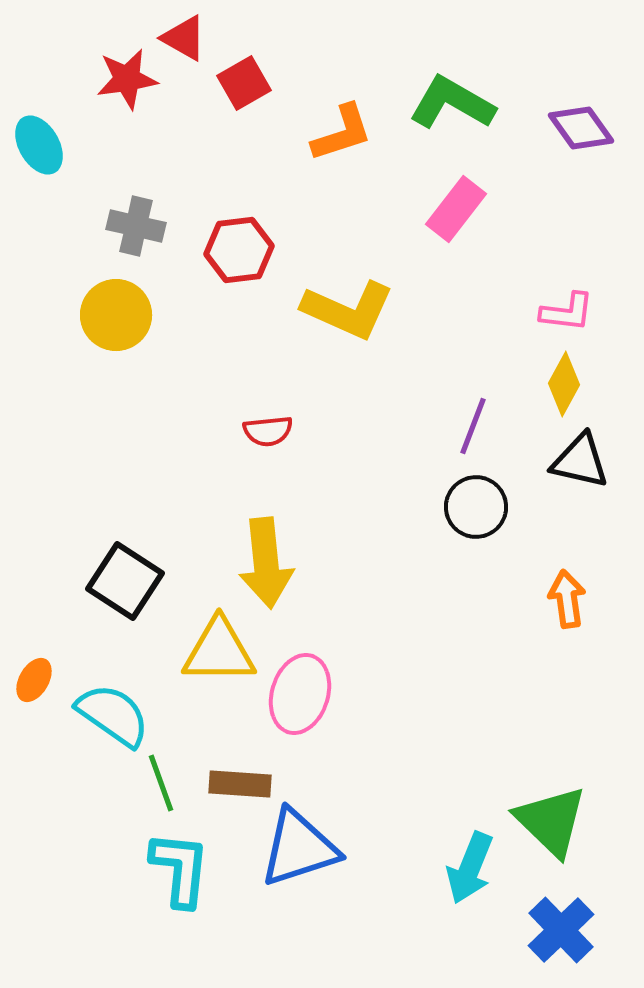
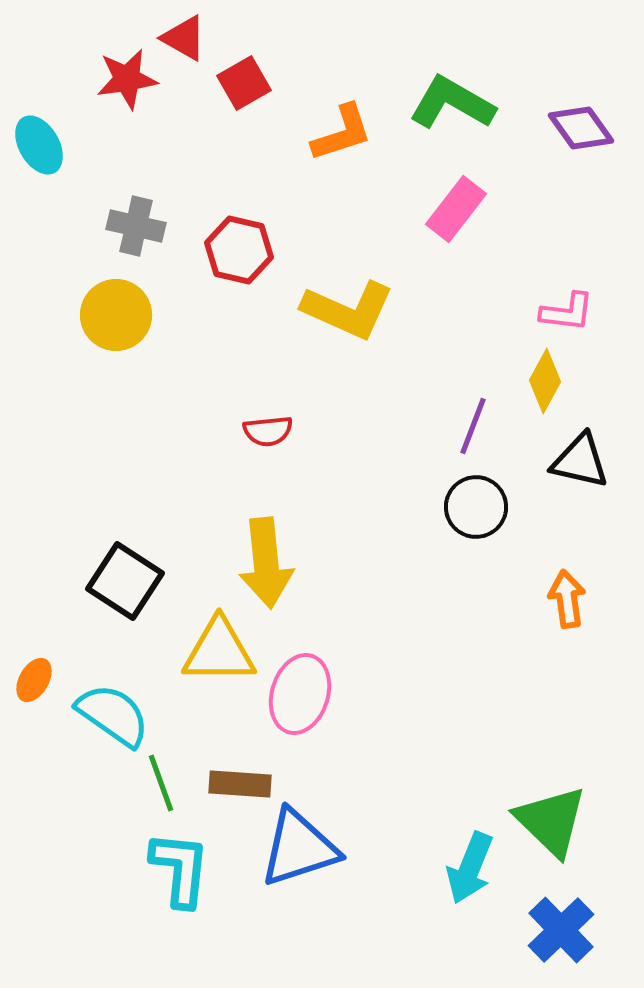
red hexagon: rotated 20 degrees clockwise
yellow diamond: moved 19 px left, 3 px up
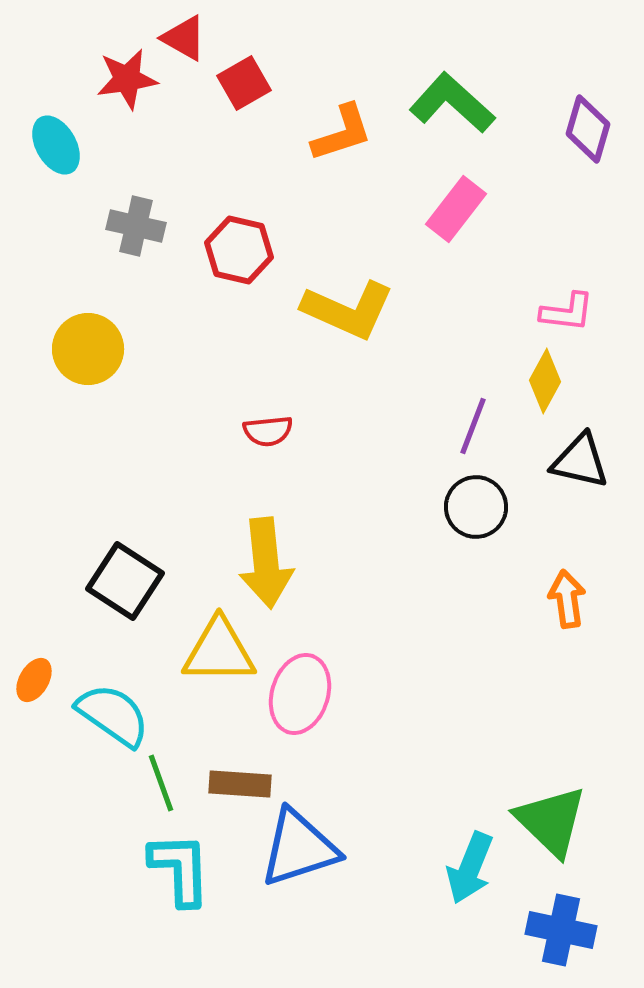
green L-shape: rotated 12 degrees clockwise
purple diamond: moved 7 px right, 1 px down; rotated 52 degrees clockwise
cyan ellipse: moved 17 px right
yellow circle: moved 28 px left, 34 px down
cyan L-shape: rotated 8 degrees counterclockwise
blue cross: rotated 34 degrees counterclockwise
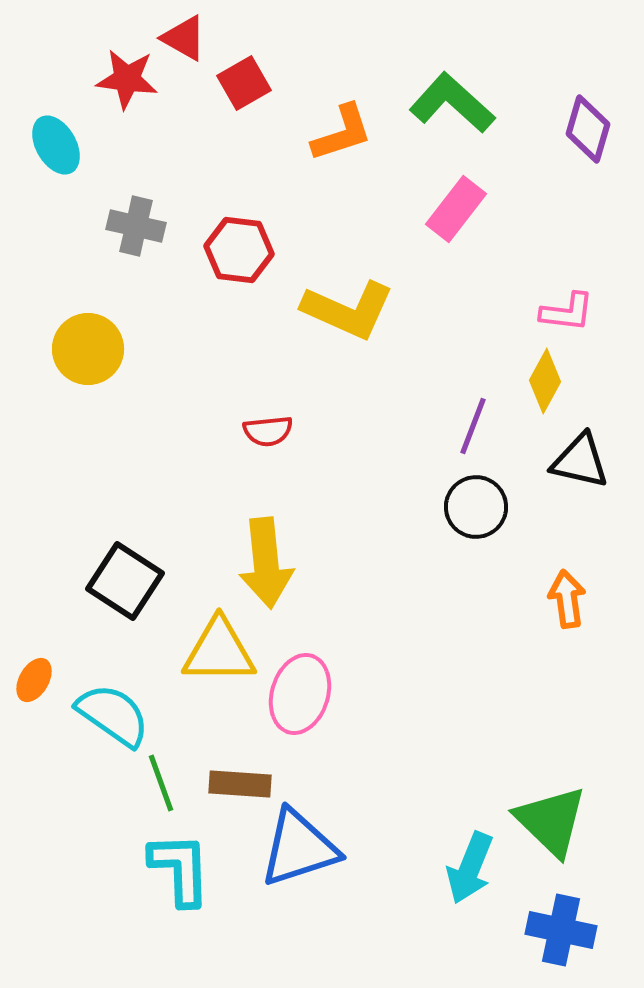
red star: rotated 16 degrees clockwise
red hexagon: rotated 6 degrees counterclockwise
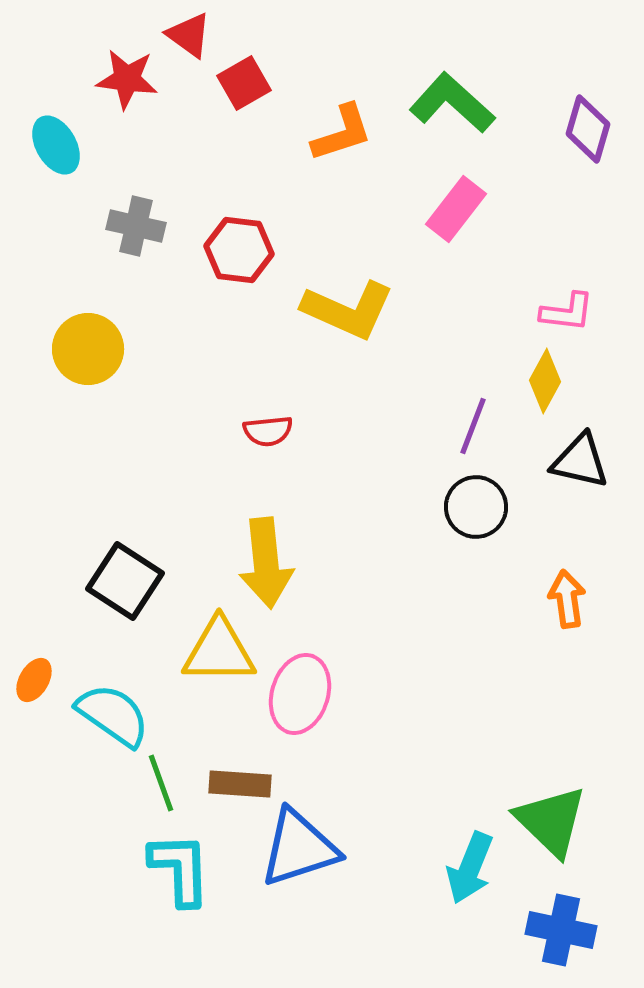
red triangle: moved 5 px right, 3 px up; rotated 6 degrees clockwise
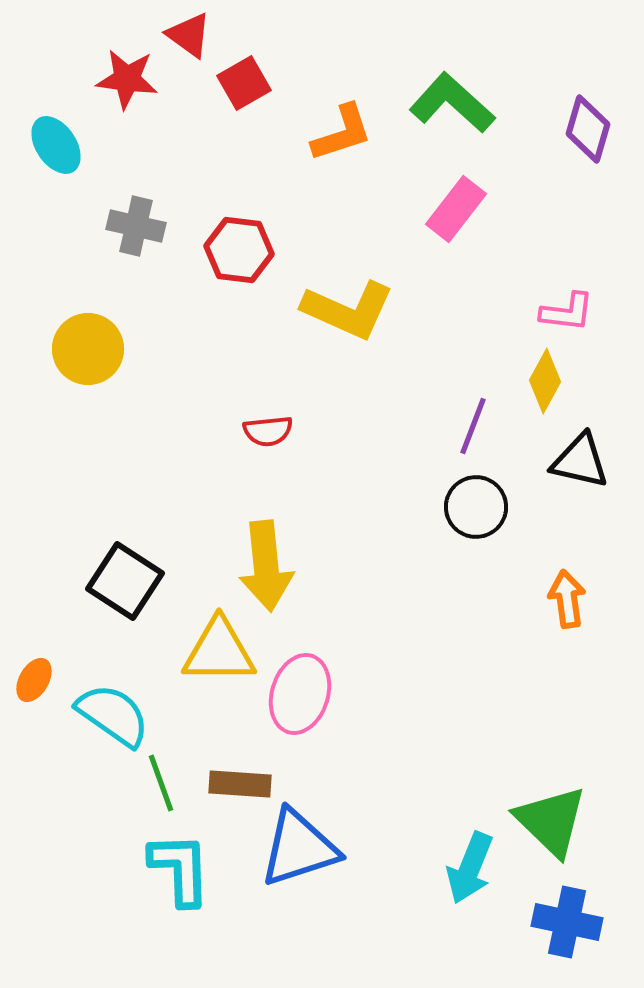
cyan ellipse: rotated 4 degrees counterclockwise
yellow arrow: moved 3 px down
blue cross: moved 6 px right, 8 px up
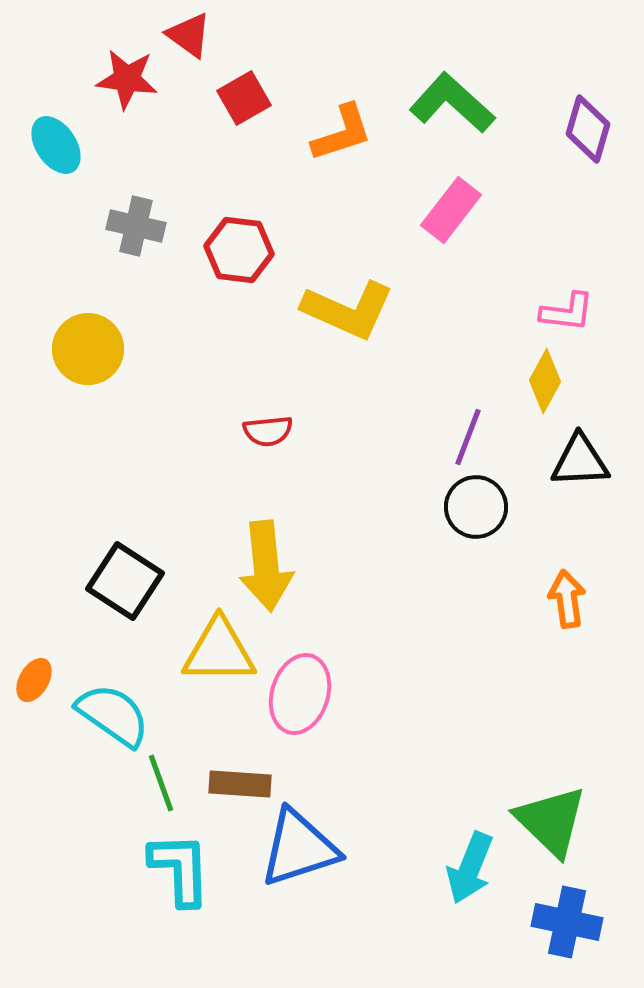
red square: moved 15 px down
pink rectangle: moved 5 px left, 1 px down
purple line: moved 5 px left, 11 px down
black triangle: rotated 16 degrees counterclockwise
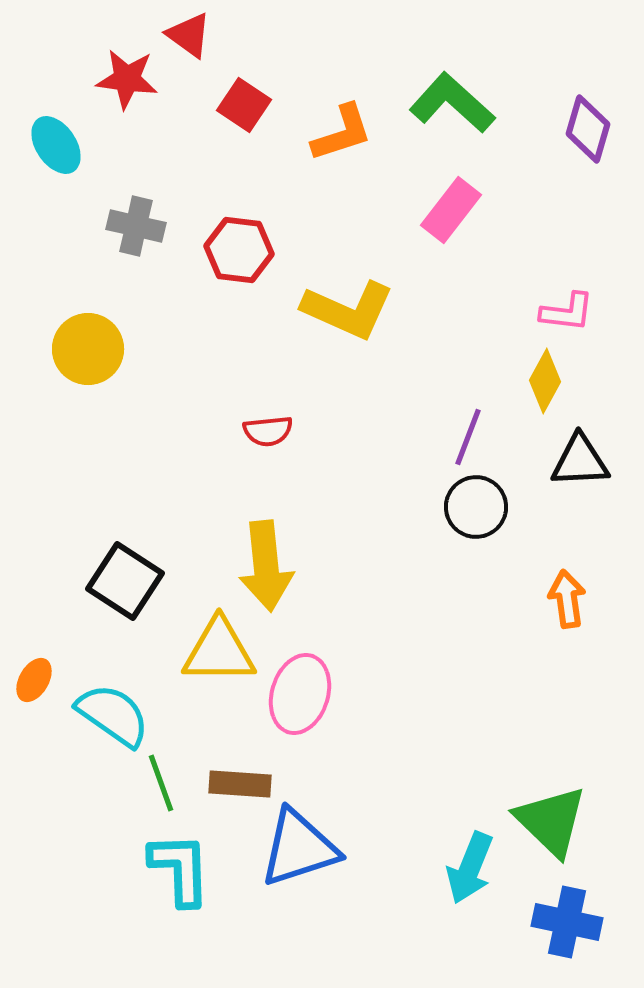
red square: moved 7 px down; rotated 26 degrees counterclockwise
